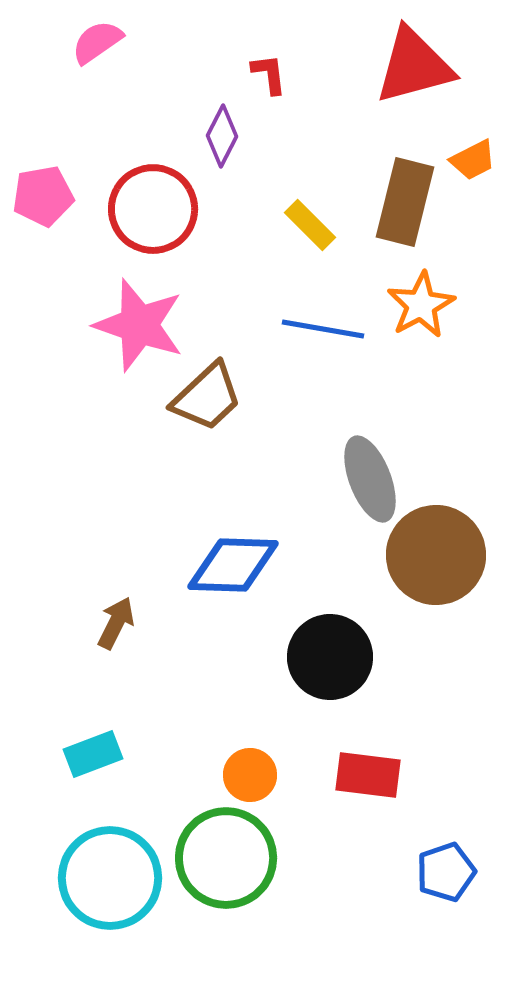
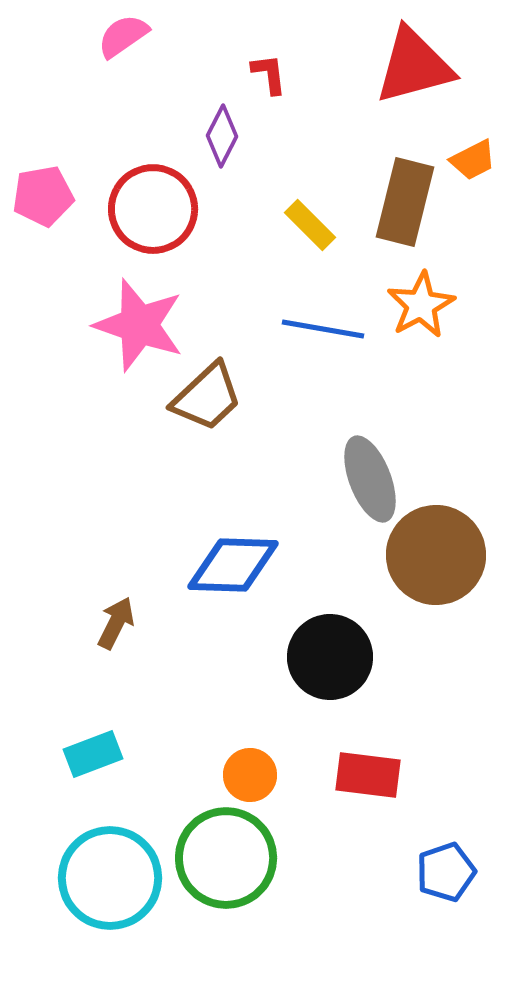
pink semicircle: moved 26 px right, 6 px up
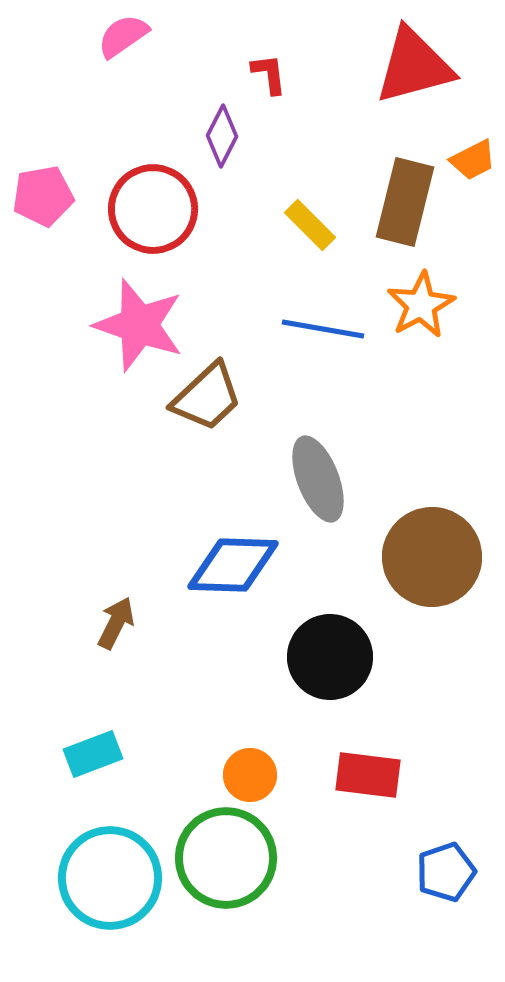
gray ellipse: moved 52 px left
brown circle: moved 4 px left, 2 px down
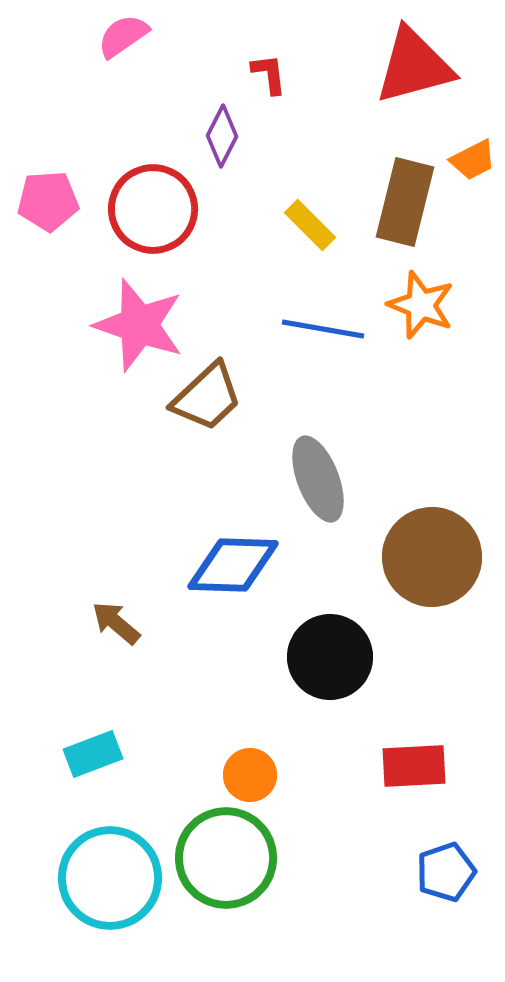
pink pentagon: moved 5 px right, 5 px down; rotated 6 degrees clockwise
orange star: rotated 22 degrees counterclockwise
brown arrow: rotated 76 degrees counterclockwise
red rectangle: moved 46 px right, 9 px up; rotated 10 degrees counterclockwise
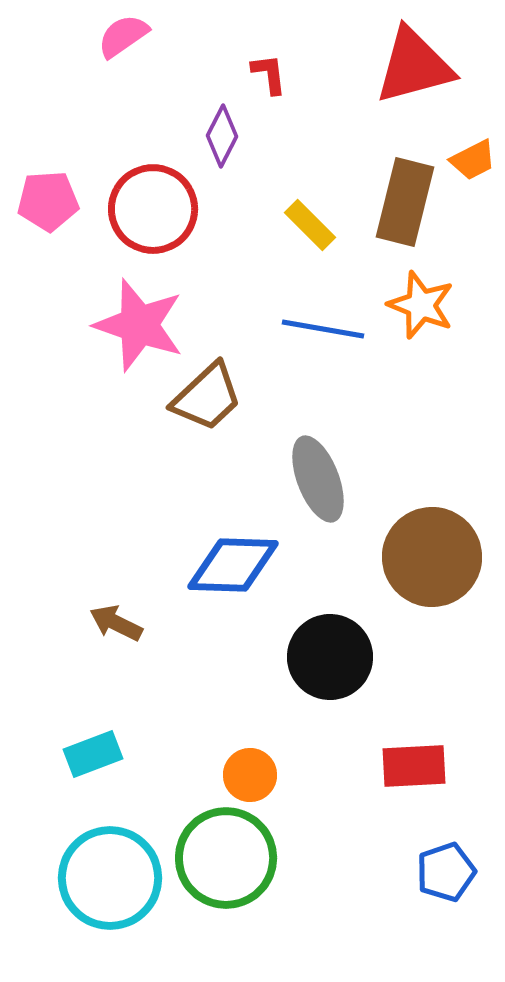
brown arrow: rotated 14 degrees counterclockwise
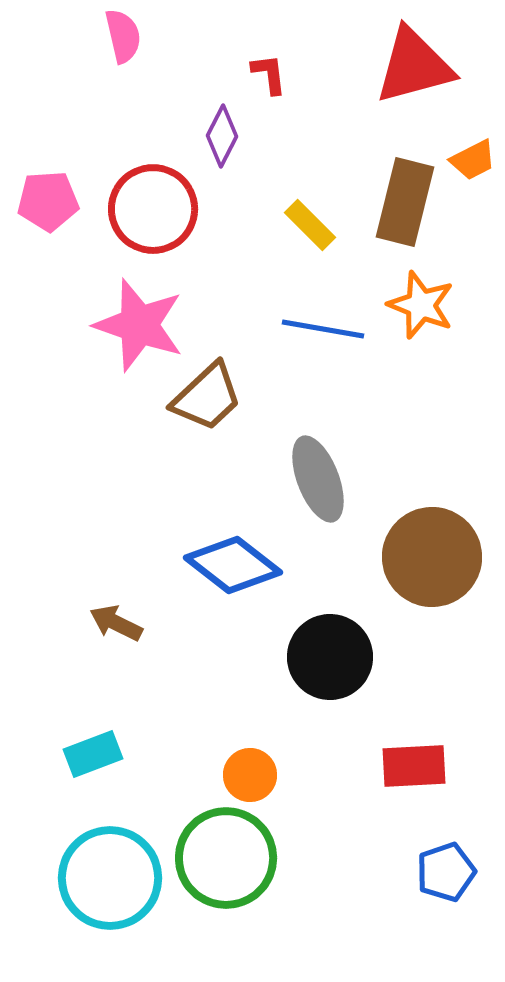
pink semicircle: rotated 112 degrees clockwise
blue diamond: rotated 36 degrees clockwise
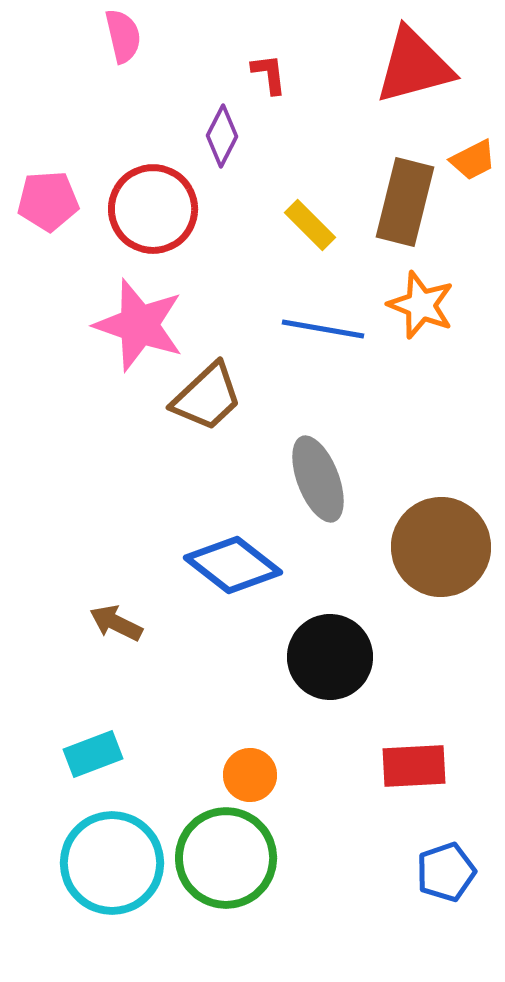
brown circle: moved 9 px right, 10 px up
cyan circle: moved 2 px right, 15 px up
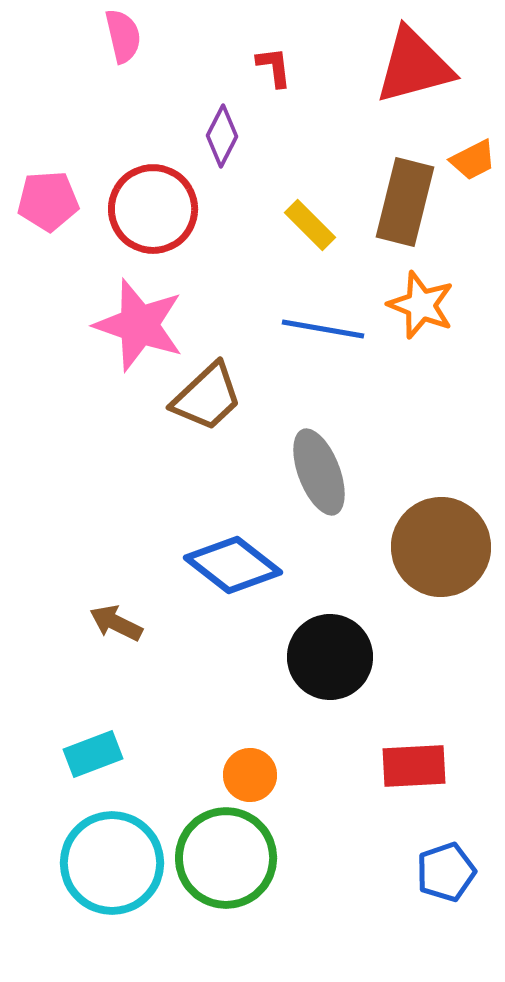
red L-shape: moved 5 px right, 7 px up
gray ellipse: moved 1 px right, 7 px up
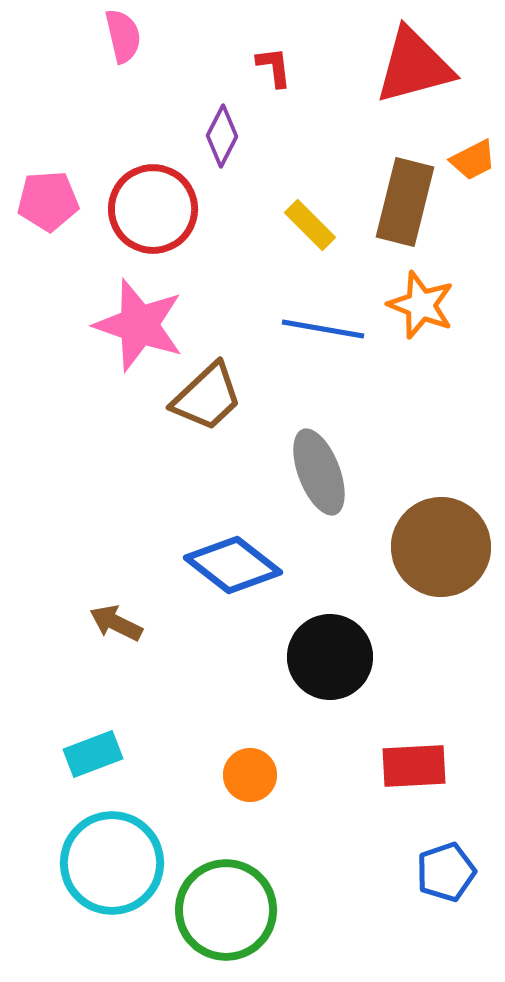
green circle: moved 52 px down
